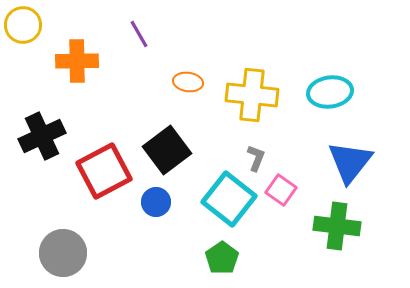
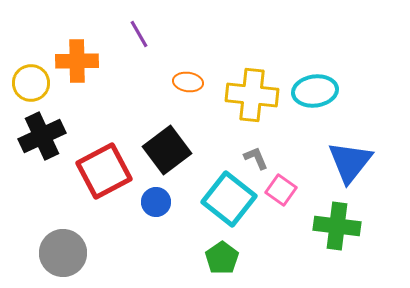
yellow circle: moved 8 px right, 58 px down
cyan ellipse: moved 15 px left, 1 px up
gray L-shape: rotated 44 degrees counterclockwise
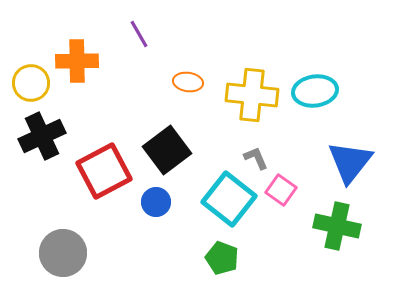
green cross: rotated 6 degrees clockwise
green pentagon: rotated 16 degrees counterclockwise
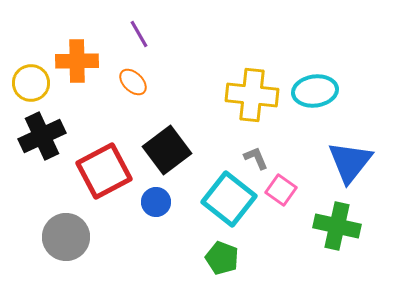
orange ellipse: moved 55 px left; rotated 36 degrees clockwise
gray circle: moved 3 px right, 16 px up
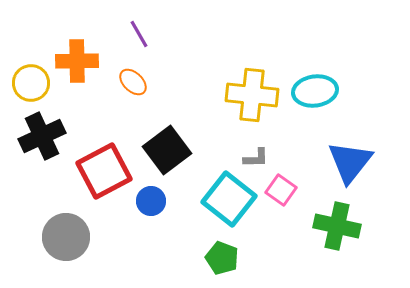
gray L-shape: rotated 112 degrees clockwise
blue circle: moved 5 px left, 1 px up
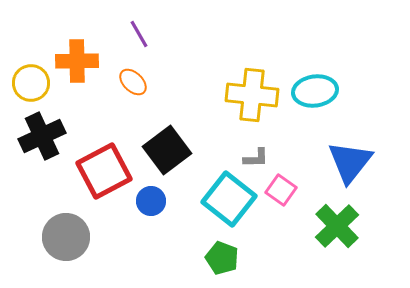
green cross: rotated 33 degrees clockwise
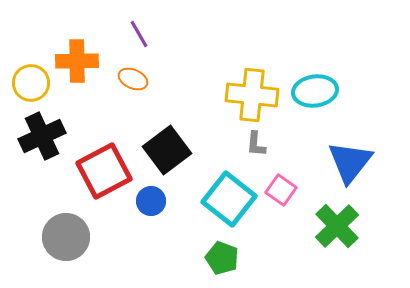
orange ellipse: moved 3 px up; rotated 20 degrees counterclockwise
gray L-shape: moved 14 px up; rotated 96 degrees clockwise
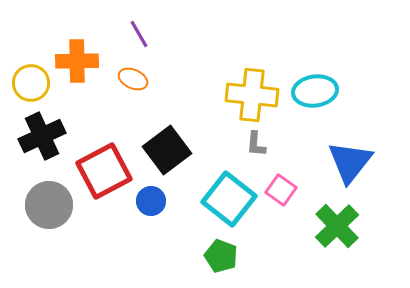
gray circle: moved 17 px left, 32 px up
green pentagon: moved 1 px left, 2 px up
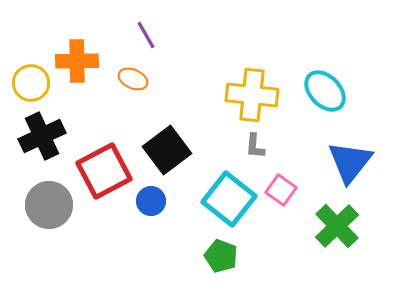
purple line: moved 7 px right, 1 px down
cyan ellipse: moved 10 px right; rotated 54 degrees clockwise
gray L-shape: moved 1 px left, 2 px down
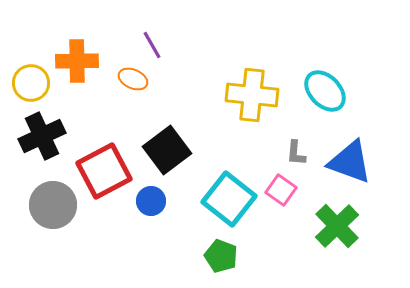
purple line: moved 6 px right, 10 px down
gray L-shape: moved 41 px right, 7 px down
blue triangle: rotated 48 degrees counterclockwise
gray circle: moved 4 px right
